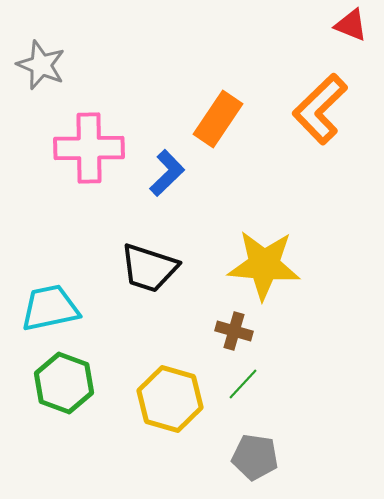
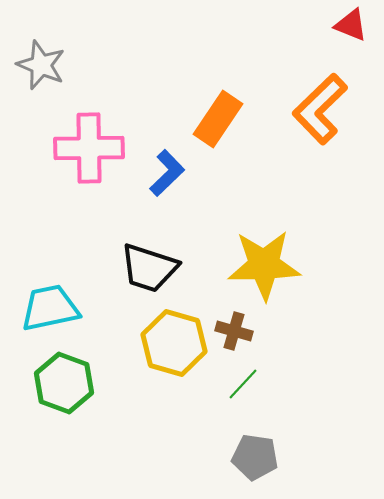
yellow star: rotated 6 degrees counterclockwise
yellow hexagon: moved 4 px right, 56 px up
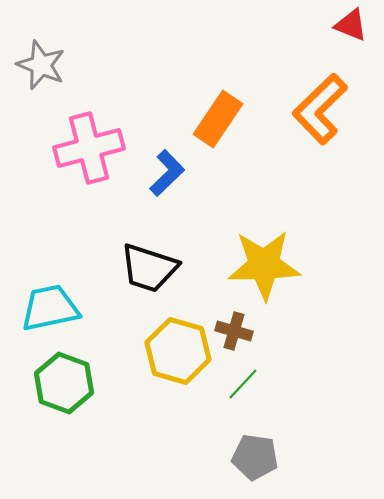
pink cross: rotated 14 degrees counterclockwise
yellow hexagon: moved 4 px right, 8 px down
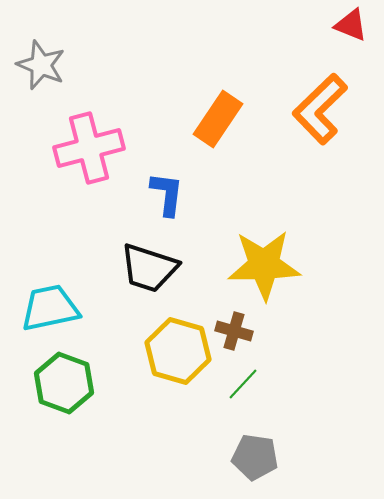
blue L-shape: moved 21 px down; rotated 39 degrees counterclockwise
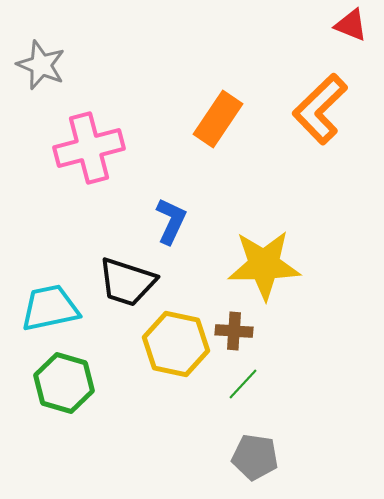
blue L-shape: moved 4 px right, 27 px down; rotated 18 degrees clockwise
black trapezoid: moved 22 px left, 14 px down
brown cross: rotated 12 degrees counterclockwise
yellow hexagon: moved 2 px left, 7 px up; rotated 4 degrees counterclockwise
green hexagon: rotated 4 degrees counterclockwise
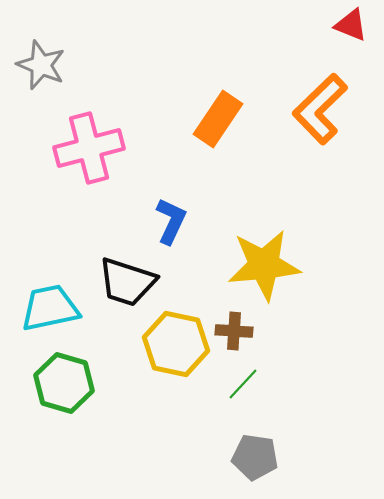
yellow star: rotated 4 degrees counterclockwise
